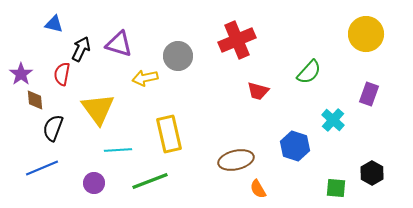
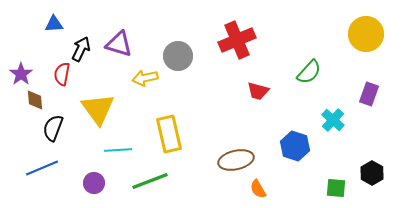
blue triangle: rotated 18 degrees counterclockwise
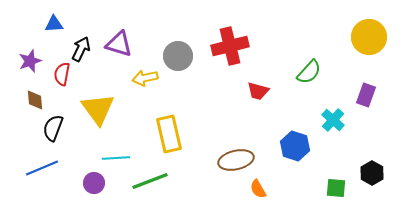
yellow circle: moved 3 px right, 3 px down
red cross: moved 7 px left, 6 px down; rotated 9 degrees clockwise
purple star: moved 9 px right, 13 px up; rotated 15 degrees clockwise
purple rectangle: moved 3 px left, 1 px down
cyan line: moved 2 px left, 8 px down
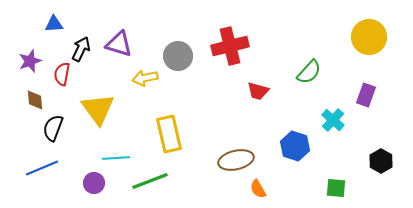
black hexagon: moved 9 px right, 12 px up
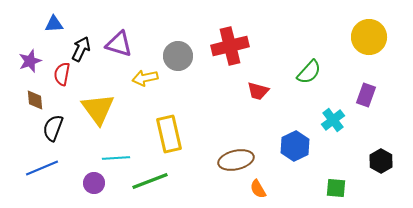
cyan cross: rotated 10 degrees clockwise
blue hexagon: rotated 16 degrees clockwise
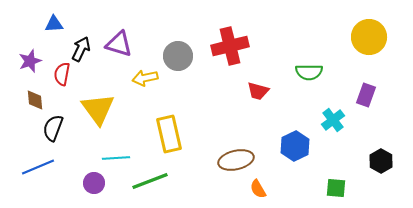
green semicircle: rotated 48 degrees clockwise
blue line: moved 4 px left, 1 px up
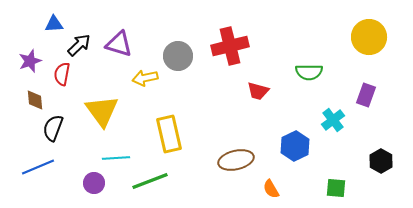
black arrow: moved 2 px left, 4 px up; rotated 20 degrees clockwise
yellow triangle: moved 4 px right, 2 px down
orange semicircle: moved 13 px right
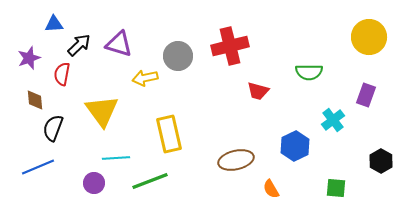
purple star: moved 1 px left, 3 px up
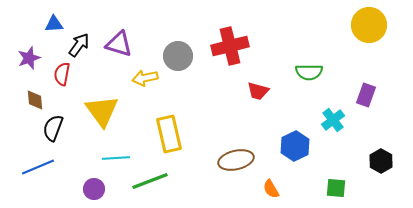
yellow circle: moved 12 px up
black arrow: rotated 10 degrees counterclockwise
purple circle: moved 6 px down
